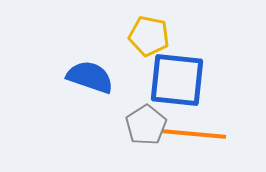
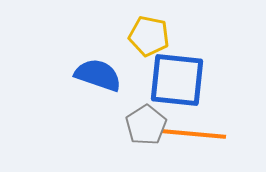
blue semicircle: moved 8 px right, 2 px up
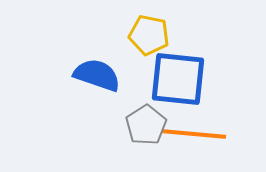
yellow pentagon: moved 1 px up
blue semicircle: moved 1 px left
blue square: moved 1 px right, 1 px up
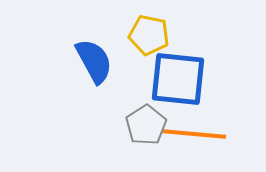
blue semicircle: moved 3 px left, 14 px up; rotated 42 degrees clockwise
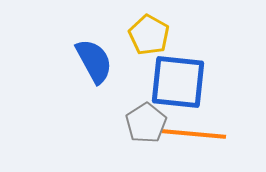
yellow pentagon: rotated 18 degrees clockwise
blue square: moved 3 px down
gray pentagon: moved 2 px up
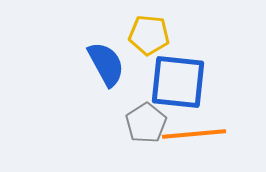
yellow pentagon: rotated 24 degrees counterclockwise
blue semicircle: moved 12 px right, 3 px down
orange line: rotated 10 degrees counterclockwise
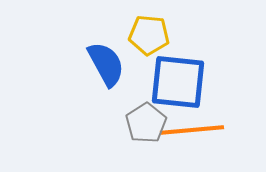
orange line: moved 2 px left, 4 px up
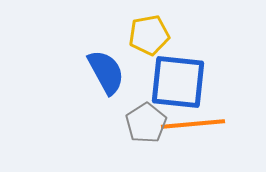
yellow pentagon: rotated 15 degrees counterclockwise
blue semicircle: moved 8 px down
orange line: moved 1 px right, 6 px up
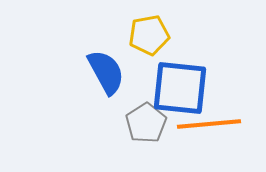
blue square: moved 2 px right, 6 px down
orange line: moved 16 px right
